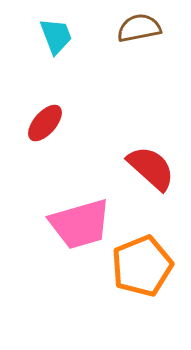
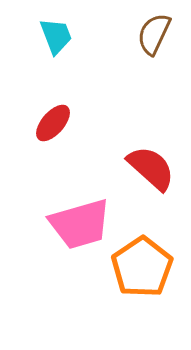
brown semicircle: moved 15 px right, 6 px down; rotated 54 degrees counterclockwise
red ellipse: moved 8 px right
orange pentagon: moved 1 px down; rotated 12 degrees counterclockwise
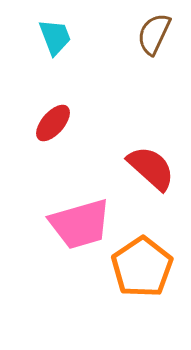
cyan trapezoid: moved 1 px left, 1 px down
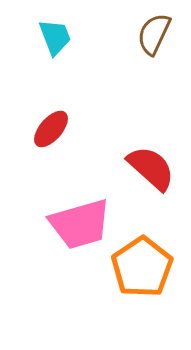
red ellipse: moved 2 px left, 6 px down
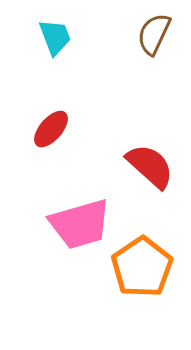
red semicircle: moved 1 px left, 2 px up
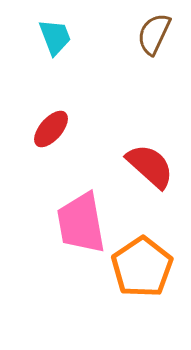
pink trapezoid: moved 1 px right, 1 px up; rotated 96 degrees clockwise
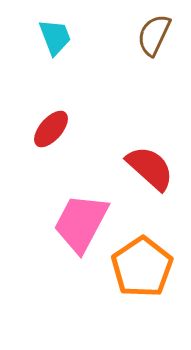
brown semicircle: moved 1 px down
red semicircle: moved 2 px down
pink trapezoid: rotated 38 degrees clockwise
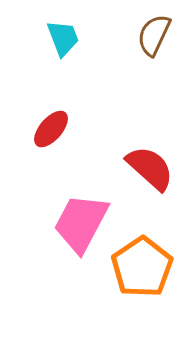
cyan trapezoid: moved 8 px right, 1 px down
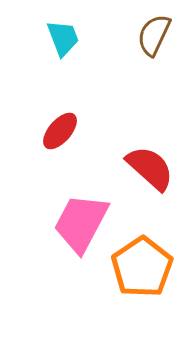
red ellipse: moved 9 px right, 2 px down
